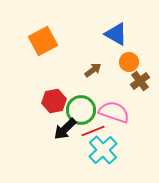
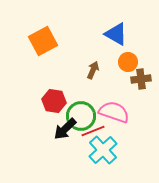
orange circle: moved 1 px left
brown arrow: rotated 30 degrees counterclockwise
brown cross: moved 1 px right, 2 px up; rotated 30 degrees clockwise
red hexagon: rotated 20 degrees clockwise
green circle: moved 6 px down
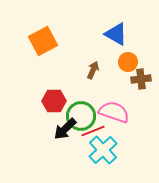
red hexagon: rotated 10 degrees counterclockwise
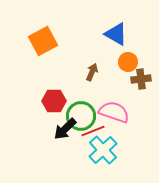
brown arrow: moved 1 px left, 2 px down
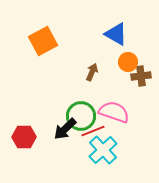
brown cross: moved 3 px up
red hexagon: moved 30 px left, 36 px down
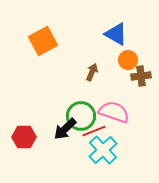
orange circle: moved 2 px up
red line: moved 1 px right
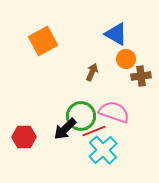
orange circle: moved 2 px left, 1 px up
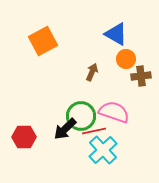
red line: rotated 10 degrees clockwise
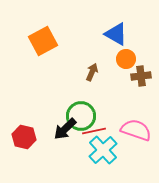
pink semicircle: moved 22 px right, 18 px down
red hexagon: rotated 15 degrees clockwise
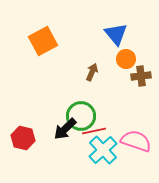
blue triangle: rotated 20 degrees clockwise
pink semicircle: moved 11 px down
red hexagon: moved 1 px left, 1 px down
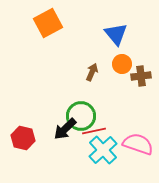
orange square: moved 5 px right, 18 px up
orange circle: moved 4 px left, 5 px down
pink semicircle: moved 2 px right, 3 px down
